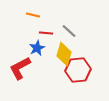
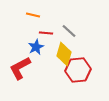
blue star: moved 1 px left, 1 px up
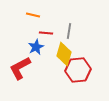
gray line: rotated 56 degrees clockwise
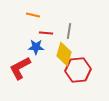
blue star: rotated 28 degrees clockwise
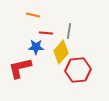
yellow diamond: moved 3 px left, 2 px up; rotated 25 degrees clockwise
red L-shape: rotated 15 degrees clockwise
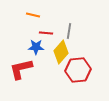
red L-shape: moved 1 px right, 1 px down
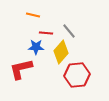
gray line: rotated 49 degrees counterclockwise
red hexagon: moved 1 px left, 5 px down
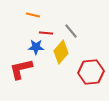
gray line: moved 2 px right
red hexagon: moved 14 px right, 3 px up
